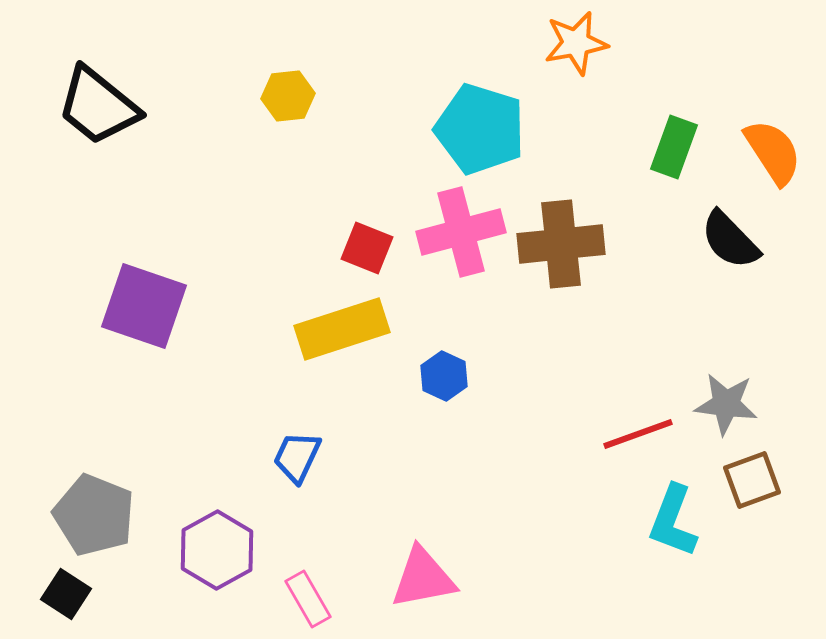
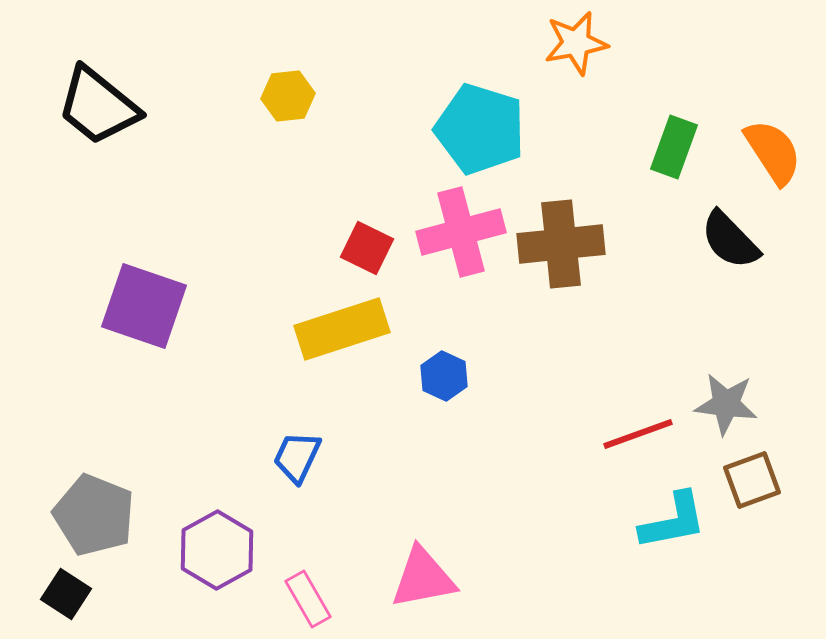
red square: rotated 4 degrees clockwise
cyan L-shape: rotated 122 degrees counterclockwise
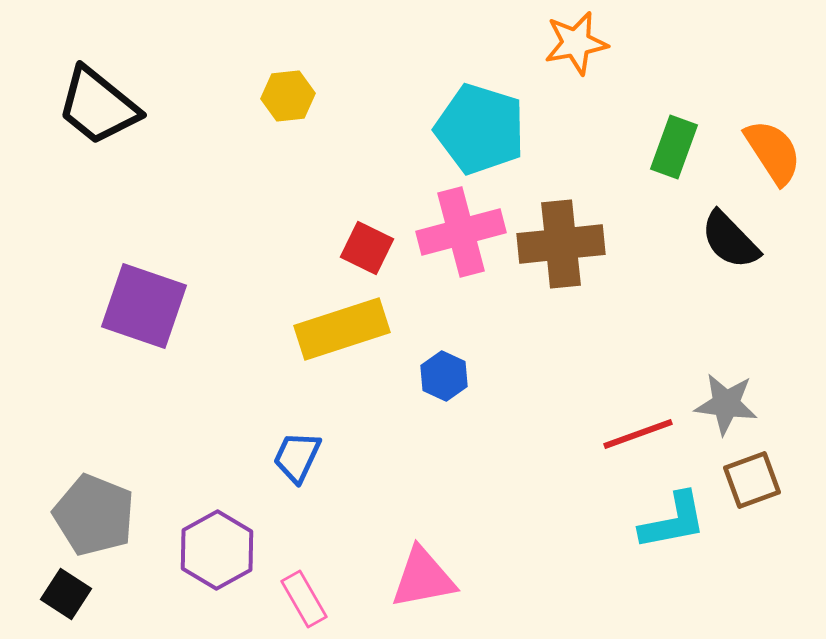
pink rectangle: moved 4 px left
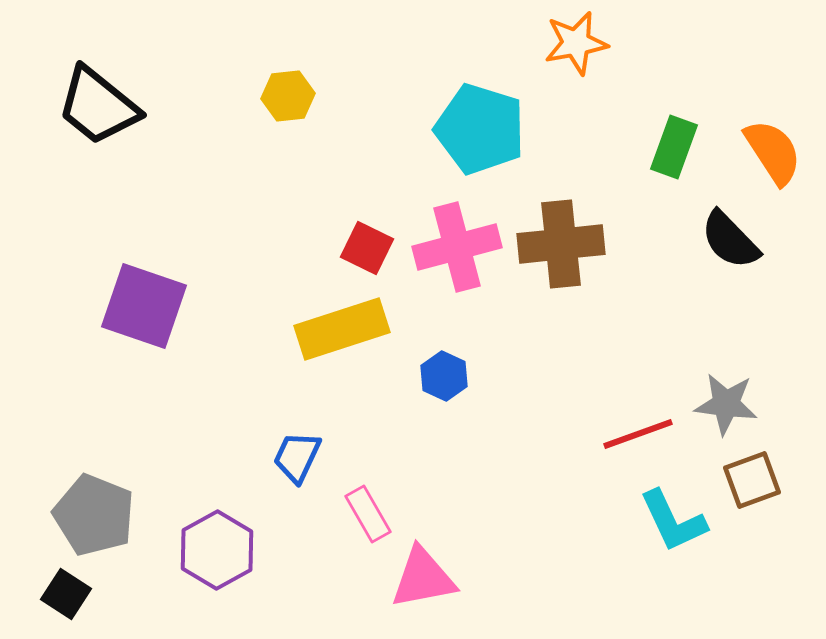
pink cross: moved 4 px left, 15 px down
cyan L-shape: rotated 76 degrees clockwise
pink rectangle: moved 64 px right, 85 px up
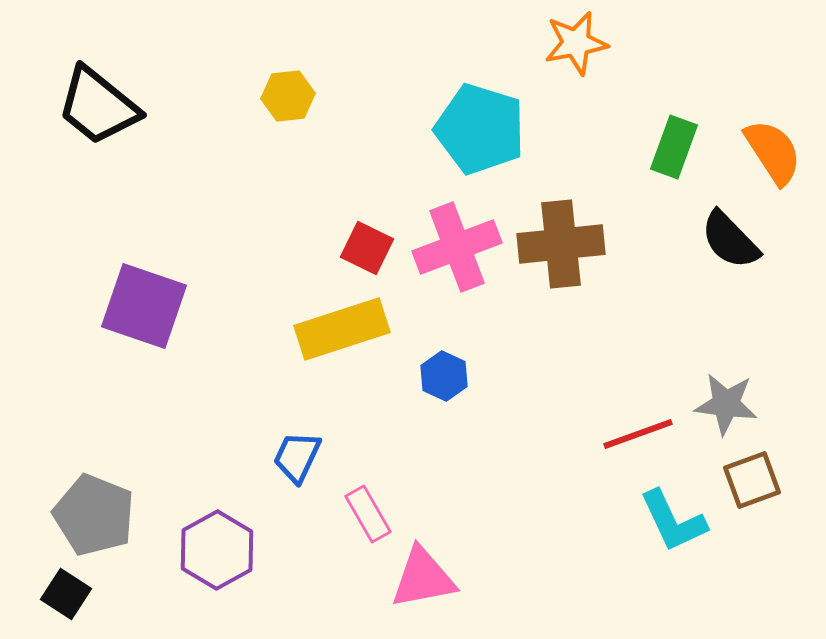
pink cross: rotated 6 degrees counterclockwise
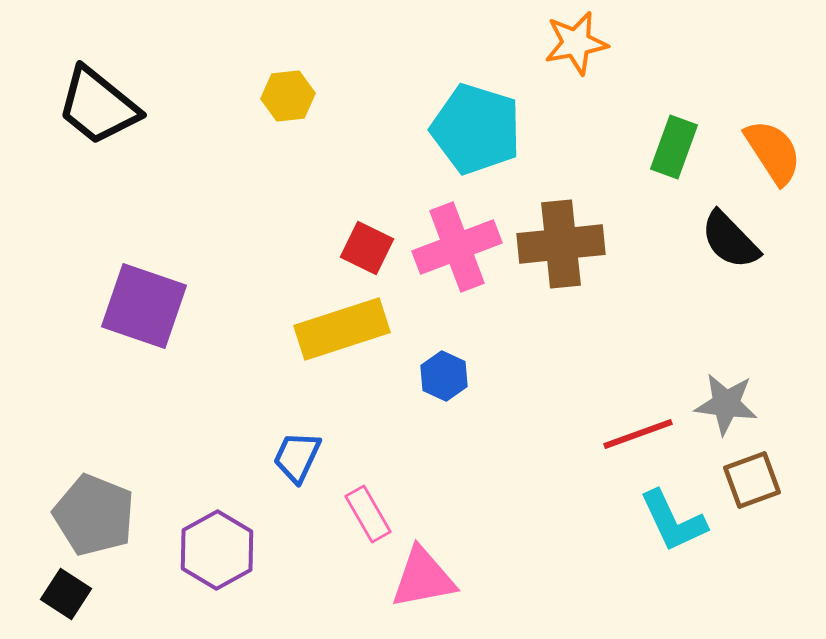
cyan pentagon: moved 4 px left
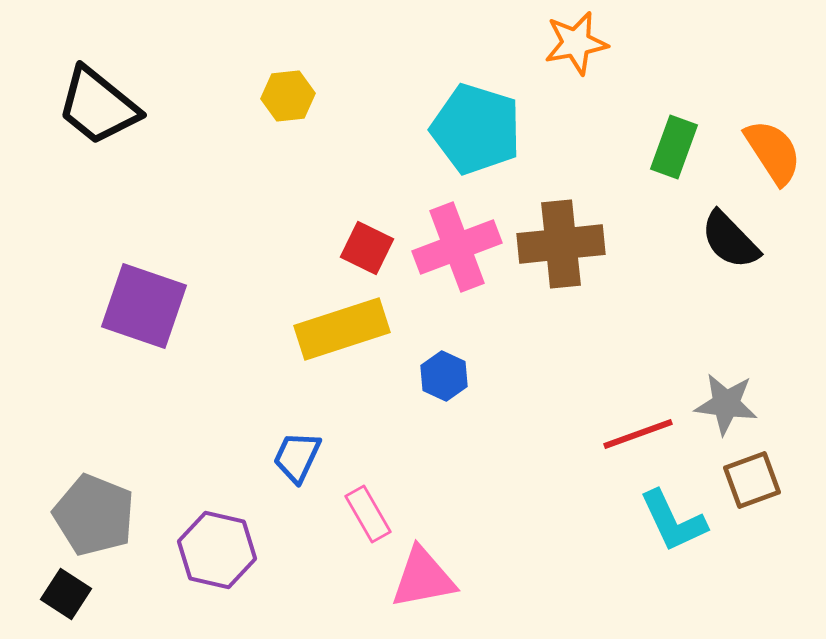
purple hexagon: rotated 18 degrees counterclockwise
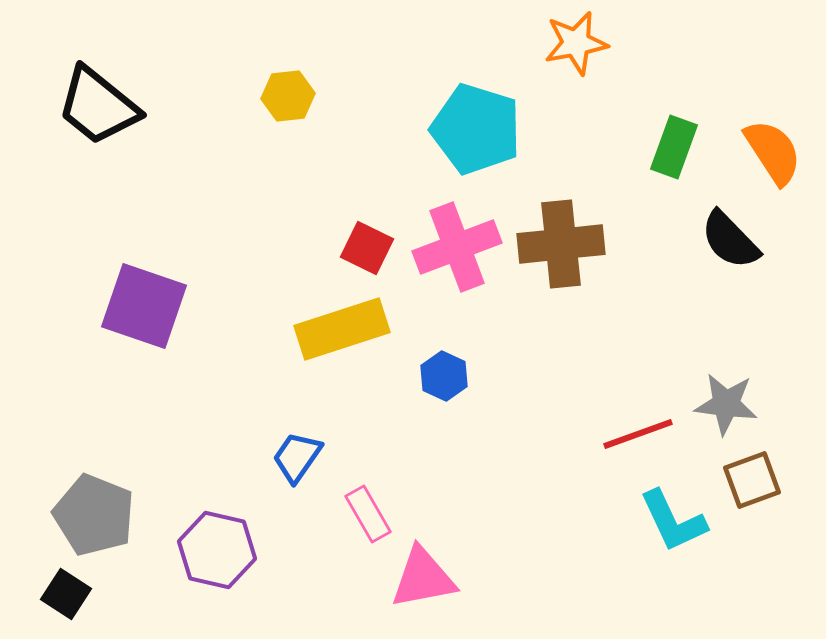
blue trapezoid: rotated 10 degrees clockwise
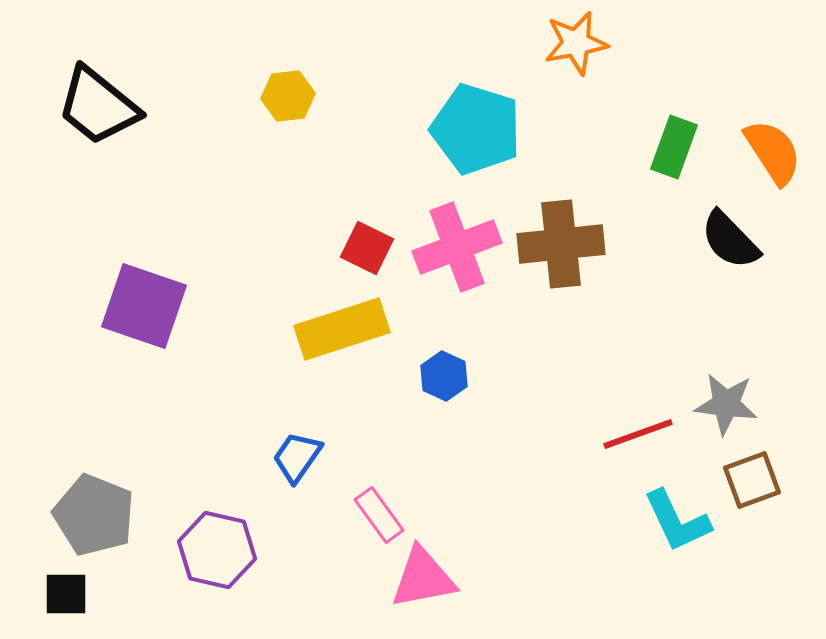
pink rectangle: moved 11 px right, 1 px down; rotated 6 degrees counterclockwise
cyan L-shape: moved 4 px right
black square: rotated 33 degrees counterclockwise
